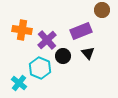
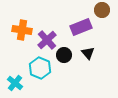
purple rectangle: moved 4 px up
black circle: moved 1 px right, 1 px up
cyan cross: moved 4 px left
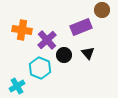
cyan cross: moved 2 px right, 3 px down; rotated 21 degrees clockwise
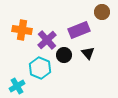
brown circle: moved 2 px down
purple rectangle: moved 2 px left, 3 px down
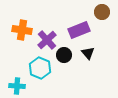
cyan cross: rotated 35 degrees clockwise
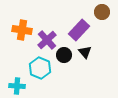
purple rectangle: rotated 25 degrees counterclockwise
black triangle: moved 3 px left, 1 px up
